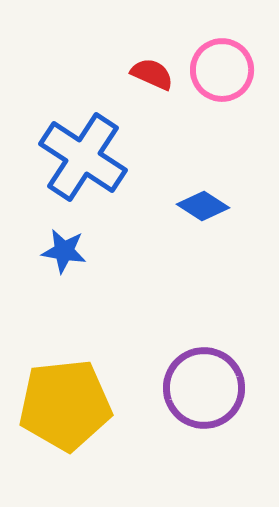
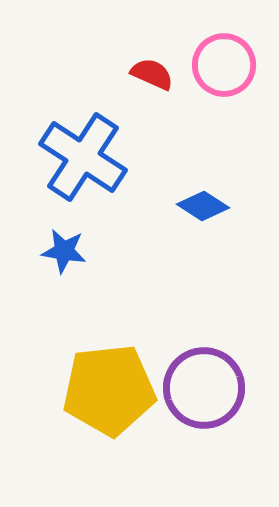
pink circle: moved 2 px right, 5 px up
yellow pentagon: moved 44 px right, 15 px up
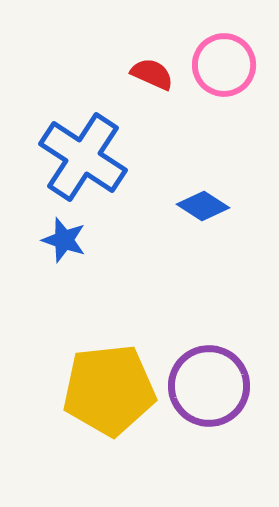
blue star: moved 11 px up; rotated 9 degrees clockwise
purple circle: moved 5 px right, 2 px up
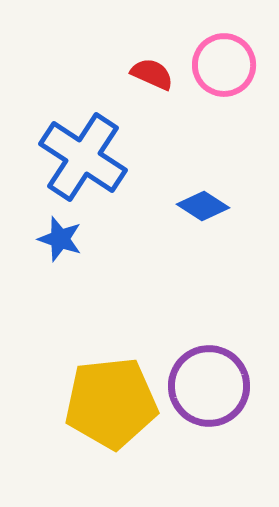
blue star: moved 4 px left, 1 px up
yellow pentagon: moved 2 px right, 13 px down
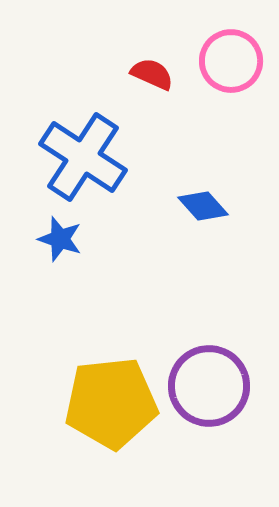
pink circle: moved 7 px right, 4 px up
blue diamond: rotated 15 degrees clockwise
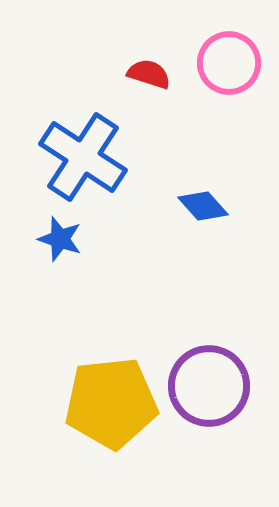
pink circle: moved 2 px left, 2 px down
red semicircle: moved 3 px left; rotated 6 degrees counterclockwise
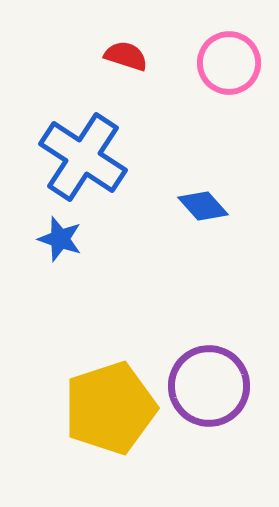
red semicircle: moved 23 px left, 18 px up
yellow pentagon: moved 1 px left, 5 px down; rotated 12 degrees counterclockwise
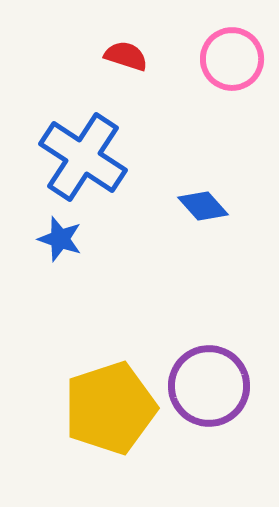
pink circle: moved 3 px right, 4 px up
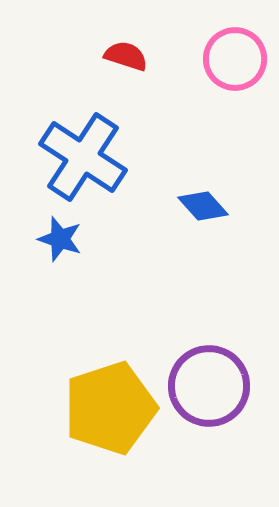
pink circle: moved 3 px right
